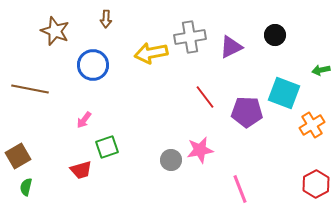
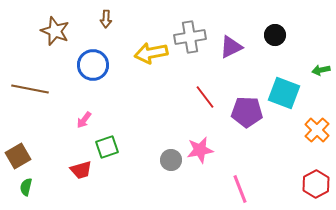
orange cross: moved 5 px right, 5 px down; rotated 15 degrees counterclockwise
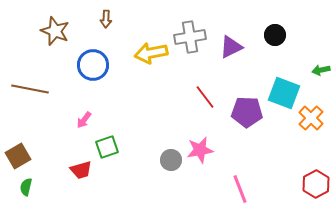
orange cross: moved 6 px left, 12 px up
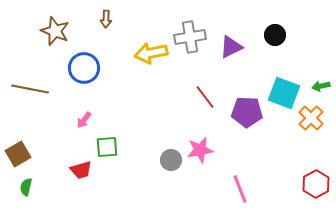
blue circle: moved 9 px left, 3 px down
green arrow: moved 16 px down
green square: rotated 15 degrees clockwise
brown square: moved 2 px up
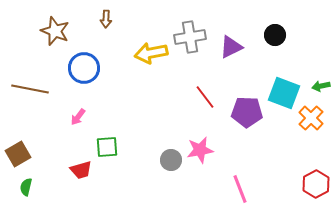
pink arrow: moved 6 px left, 3 px up
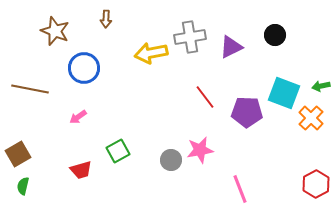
pink arrow: rotated 18 degrees clockwise
green square: moved 11 px right, 4 px down; rotated 25 degrees counterclockwise
green semicircle: moved 3 px left, 1 px up
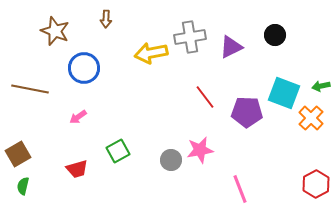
red trapezoid: moved 4 px left, 1 px up
